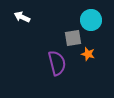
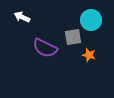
gray square: moved 1 px up
orange star: moved 1 px right, 1 px down
purple semicircle: moved 12 px left, 15 px up; rotated 130 degrees clockwise
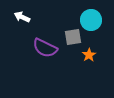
orange star: rotated 24 degrees clockwise
